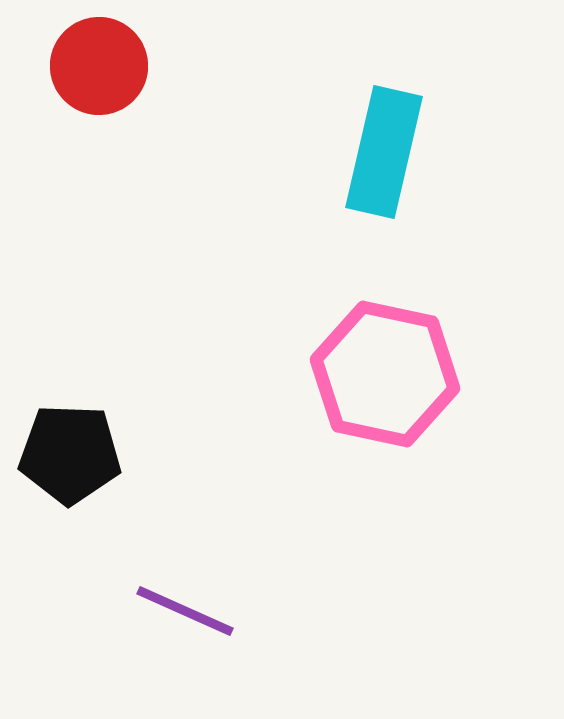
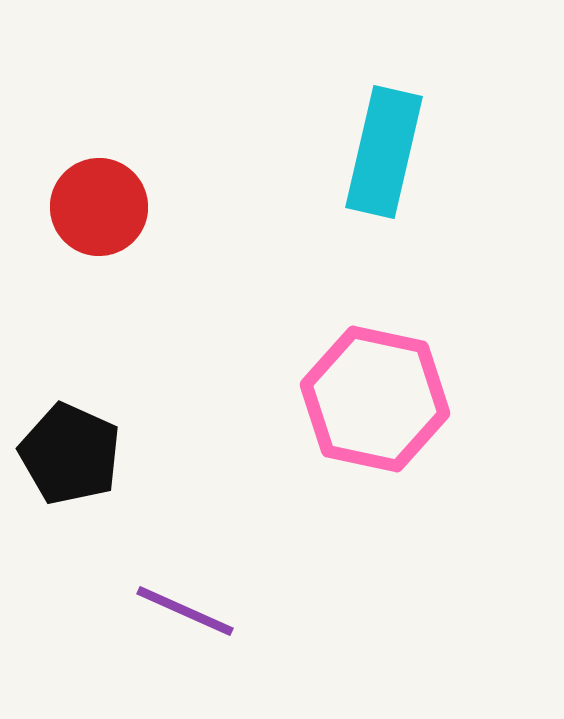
red circle: moved 141 px down
pink hexagon: moved 10 px left, 25 px down
black pentagon: rotated 22 degrees clockwise
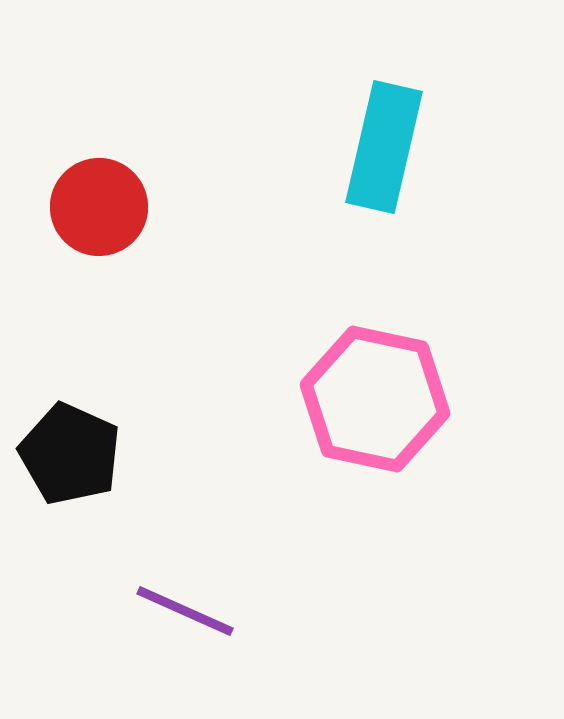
cyan rectangle: moved 5 px up
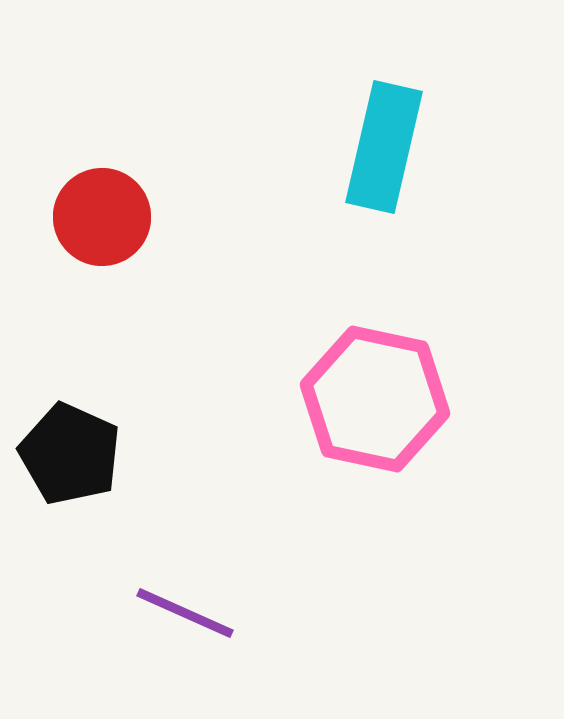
red circle: moved 3 px right, 10 px down
purple line: moved 2 px down
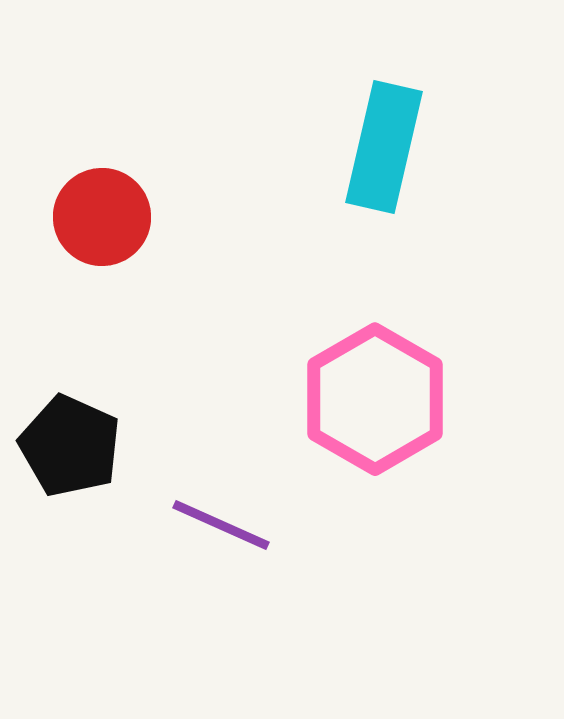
pink hexagon: rotated 18 degrees clockwise
black pentagon: moved 8 px up
purple line: moved 36 px right, 88 px up
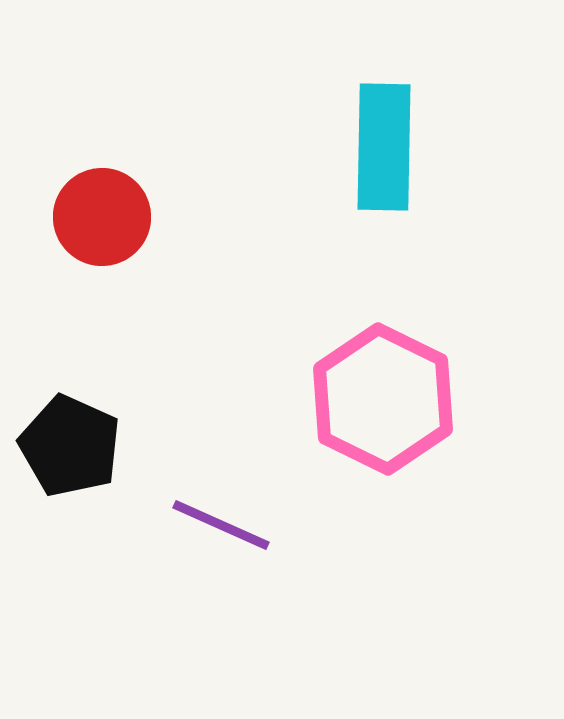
cyan rectangle: rotated 12 degrees counterclockwise
pink hexagon: moved 8 px right; rotated 4 degrees counterclockwise
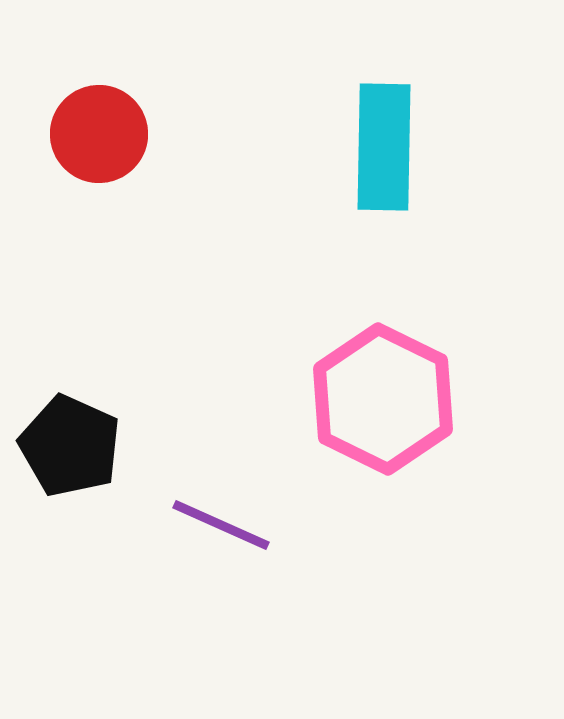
red circle: moved 3 px left, 83 px up
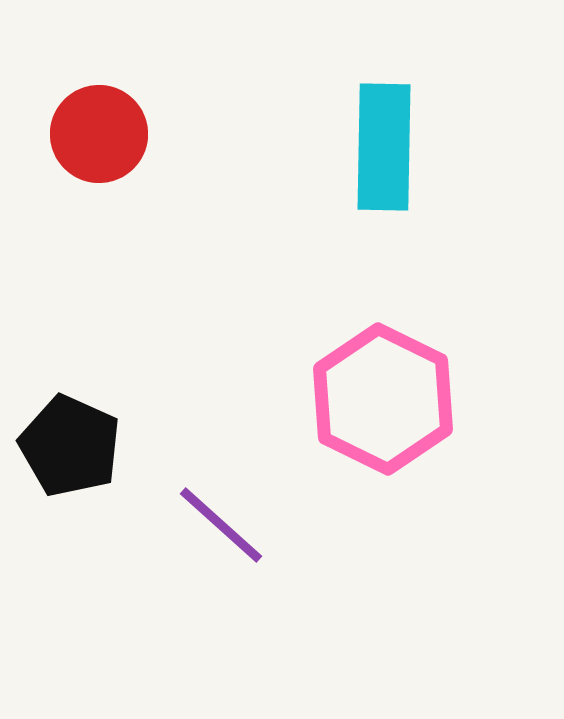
purple line: rotated 18 degrees clockwise
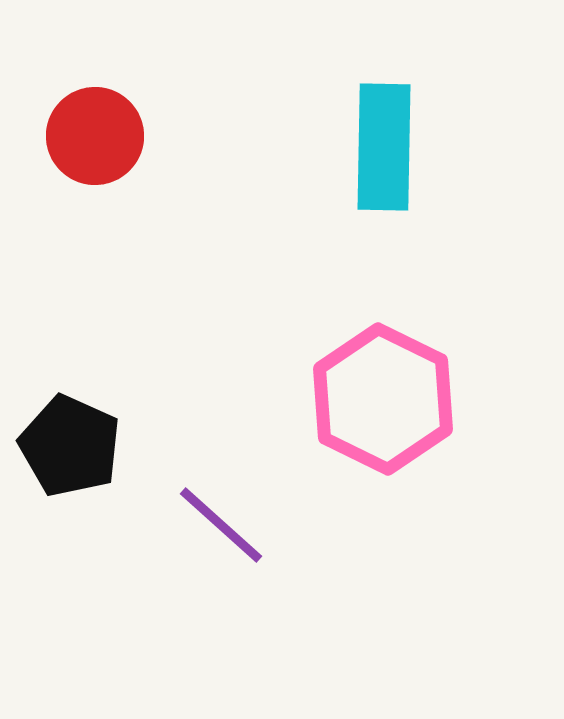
red circle: moved 4 px left, 2 px down
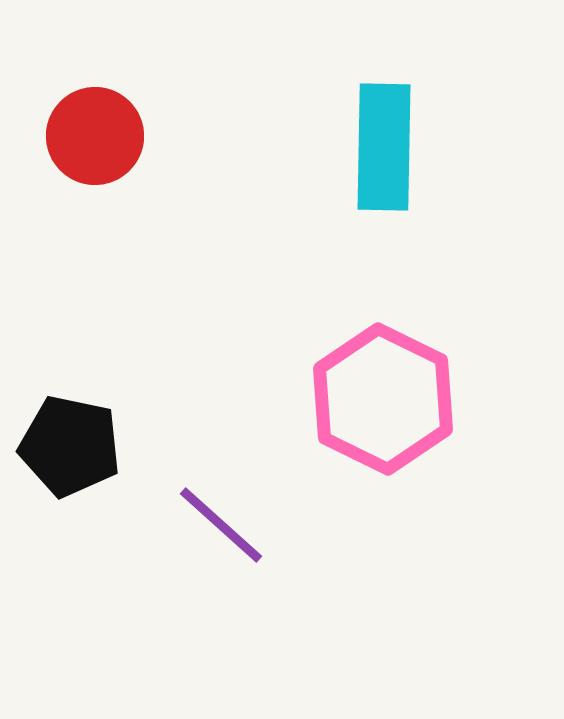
black pentagon: rotated 12 degrees counterclockwise
